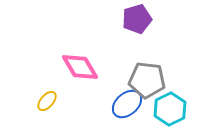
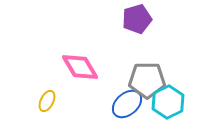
gray pentagon: rotated 6 degrees counterclockwise
yellow ellipse: rotated 15 degrees counterclockwise
cyan hexagon: moved 2 px left, 7 px up
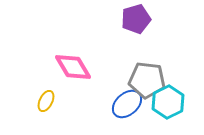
purple pentagon: moved 1 px left
pink diamond: moved 7 px left
gray pentagon: rotated 6 degrees clockwise
yellow ellipse: moved 1 px left
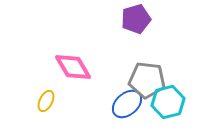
cyan hexagon: rotated 12 degrees clockwise
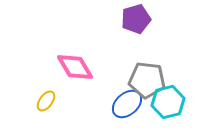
pink diamond: moved 2 px right
yellow ellipse: rotated 10 degrees clockwise
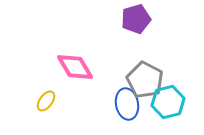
gray pentagon: moved 2 px left; rotated 21 degrees clockwise
blue ellipse: rotated 60 degrees counterclockwise
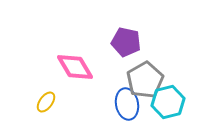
purple pentagon: moved 10 px left, 23 px down; rotated 28 degrees clockwise
gray pentagon: rotated 15 degrees clockwise
yellow ellipse: moved 1 px down
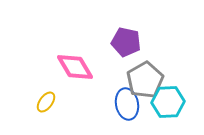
cyan hexagon: rotated 12 degrees clockwise
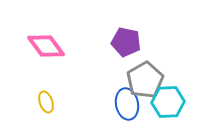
pink diamond: moved 29 px left, 21 px up; rotated 6 degrees counterclockwise
yellow ellipse: rotated 55 degrees counterclockwise
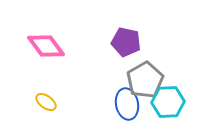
yellow ellipse: rotated 35 degrees counterclockwise
